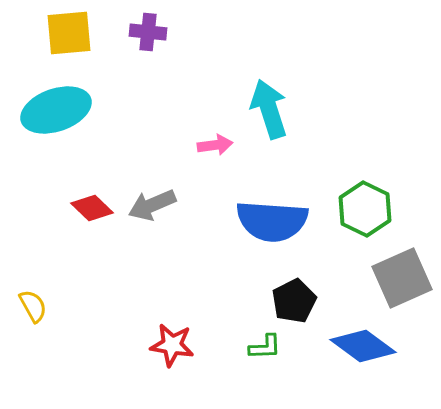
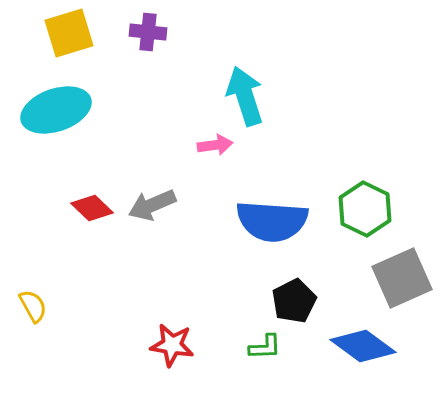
yellow square: rotated 12 degrees counterclockwise
cyan arrow: moved 24 px left, 13 px up
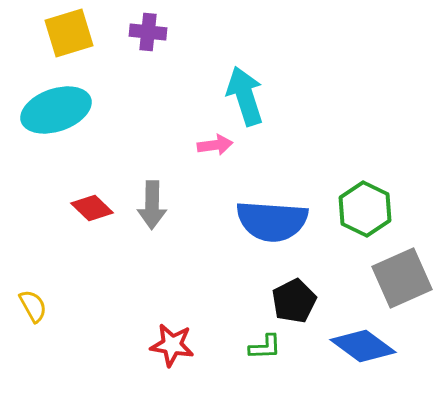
gray arrow: rotated 66 degrees counterclockwise
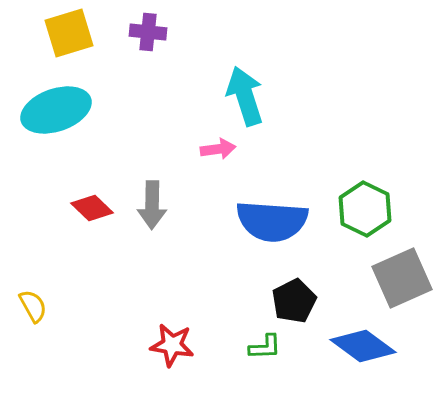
pink arrow: moved 3 px right, 4 px down
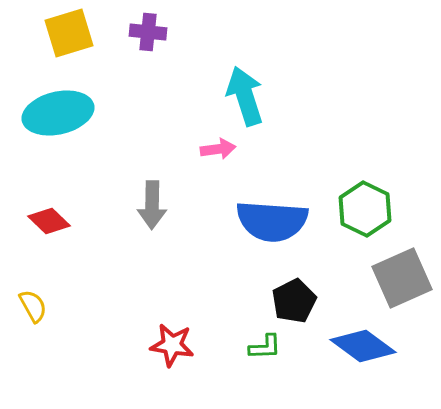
cyan ellipse: moved 2 px right, 3 px down; rotated 6 degrees clockwise
red diamond: moved 43 px left, 13 px down
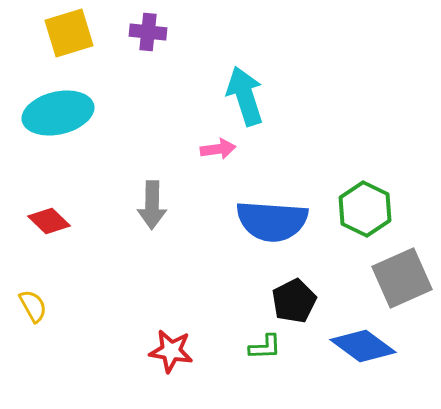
red star: moved 1 px left, 6 px down
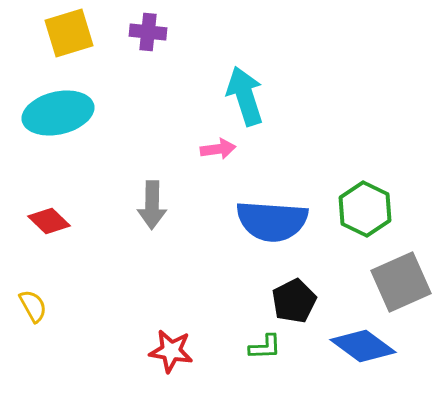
gray square: moved 1 px left, 4 px down
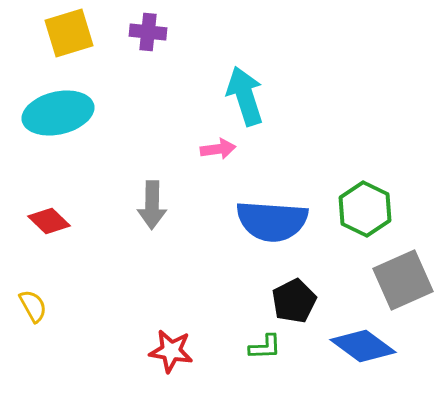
gray square: moved 2 px right, 2 px up
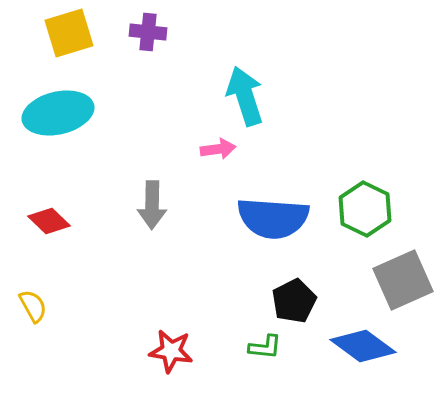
blue semicircle: moved 1 px right, 3 px up
green L-shape: rotated 8 degrees clockwise
